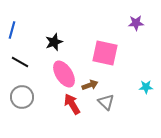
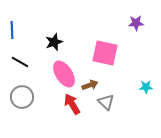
blue line: rotated 18 degrees counterclockwise
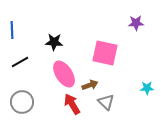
black star: rotated 24 degrees clockwise
black line: rotated 60 degrees counterclockwise
cyan star: moved 1 px right, 1 px down
gray circle: moved 5 px down
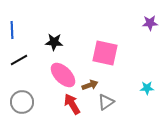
purple star: moved 14 px right
black line: moved 1 px left, 2 px up
pink ellipse: moved 1 px left, 1 px down; rotated 12 degrees counterclockwise
gray triangle: rotated 42 degrees clockwise
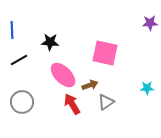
black star: moved 4 px left
